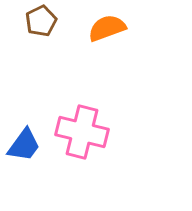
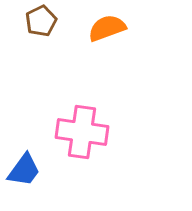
pink cross: rotated 6 degrees counterclockwise
blue trapezoid: moved 25 px down
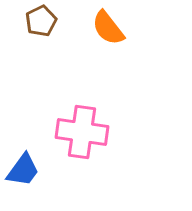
orange semicircle: moved 1 px right; rotated 108 degrees counterclockwise
blue trapezoid: moved 1 px left
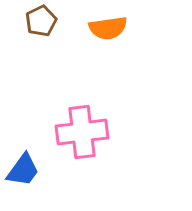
orange semicircle: rotated 60 degrees counterclockwise
pink cross: rotated 15 degrees counterclockwise
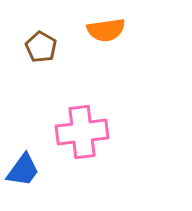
brown pentagon: moved 26 px down; rotated 16 degrees counterclockwise
orange semicircle: moved 2 px left, 2 px down
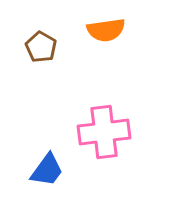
pink cross: moved 22 px right
blue trapezoid: moved 24 px right
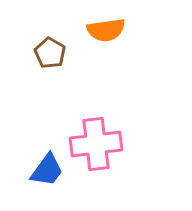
brown pentagon: moved 9 px right, 6 px down
pink cross: moved 8 px left, 12 px down
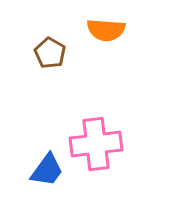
orange semicircle: rotated 12 degrees clockwise
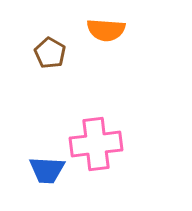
blue trapezoid: rotated 57 degrees clockwise
